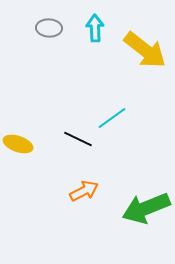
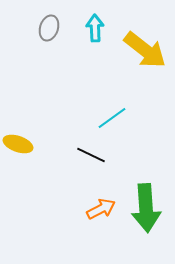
gray ellipse: rotated 75 degrees counterclockwise
black line: moved 13 px right, 16 px down
orange arrow: moved 17 px right, 18 px down
green arrow: rotated 72 degrees counterclockwise
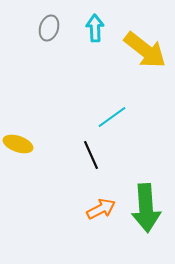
cyan line: moved 1 px up
black line: rotated 40 degrees clockwise
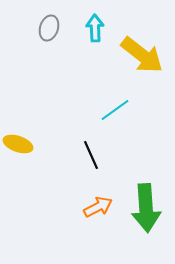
yellow arrow: moved 3 px left, 5 px down
cyan line: moved 3 px right, 7 px up
orange arrow: moved 3 px left, 2 px up
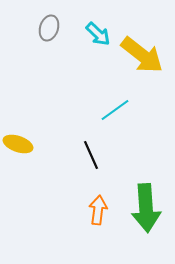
cyan arrow: moved 3 px right, 6 px down; rotated 136 degrees clockwise
orange arrow: moved 3 px down; rotated 56 degrees counterclockwise
